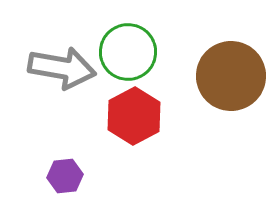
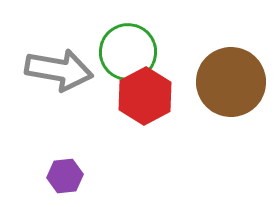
gray arrow: moved 3 px left, 2 px down
brown circle: moved 6 px down
red hexagon: moved 11 px right, 20 px up
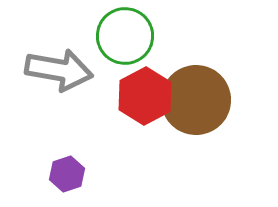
green circle: moved 3 px left, 16 px up
brown circle: moved 35 px left, 18 px down
purple hexagon: moved 2 px right, 2 px up; rotated 12 degrees counterclockwise
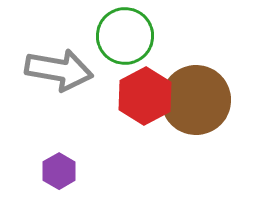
purple hexagon: moved 8 px left, 3 px up; rotated 12 degrees counterclockwise
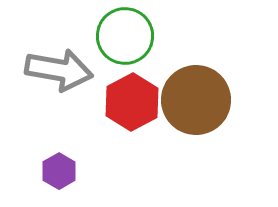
red hexagon: moved 13 px left, 6 px down
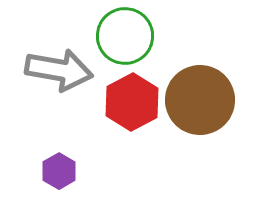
brown circle: moved 4 px right
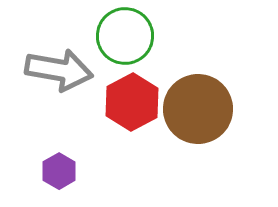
brown circle: moved 2 px left, 9 px down
